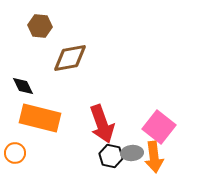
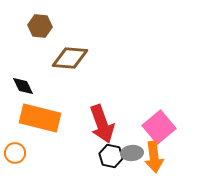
brown diamond: rotated 15 degrees clockwise
pink square: rotated 12 degrees clockwise
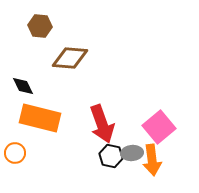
orange arrow: moved 2 px left, 3 px down
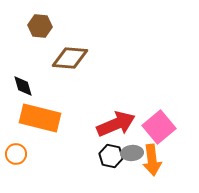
black diamond: rotated 10 degrees clockwise
red arrow: moved 14 px right; rotated 93 degrees counterclockwise
orange circle: moved 1 px right, 1 px down
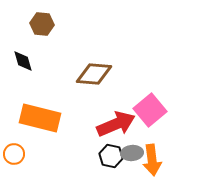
brown hexagon: moved 2 px right, 2 px up
brown diamond: moved 24 px right, 16 px down
black diamond: moved 25 px up
pink square: moved 9 px left, 17 px up
orange circle: moved 2 px left
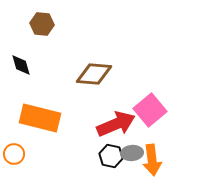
black diamond: moved 2 px left, 4 px down
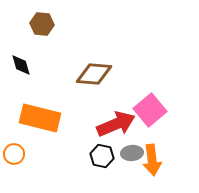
black hexagon: moved 9 px left
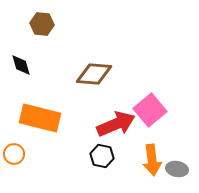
gray ellipse: moved 45 px right, 16 px down; rotated 15 degrees clockwise
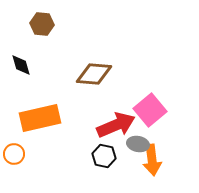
orange rectangle: rotated 27 degrees counterclockwise
red arrow: moved 1 px down
black hexagon: moved 2 px right
gray ellipse: moved 39 px left, 25 px up
